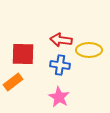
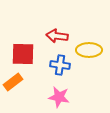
red arrow: moved 4 px left, 4 px up
pink star: rotated 20 degrees counterclockwise
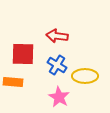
yellow ellipse: moved 4 px left, 26 px down
blue cross: moved 3 px left; rotated 24 degrees clockwise
orange rectangle: rotated 42 degrees clockwise
pink star: rotated 20 degrees clockwise
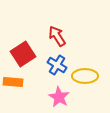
red arrow: rotated 50 degrees clockwise
red square: rotated 35 degrees counterclockwise
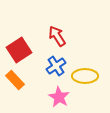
red square: moved 4 px left, 4 px up
blue cross: moved 1 px left, 1 px down; rotated 24 degrees clockwise
orange rectangle: moved 2 px right, 2 px up; rotated 42 degrees clockwise
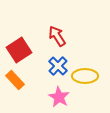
blue cross: moved 2 px right; rotated 12 degrees counterclockwise
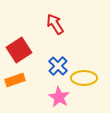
red arrow: moved 2 px left, 12 px up
yellow ellipse: moved 1 px left, 2 px down
orange rectangle: rotated 66 degrees counterclockwise
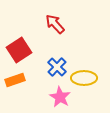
red arrow: rotated 10 degrees counterclockwise
blue cross: moved 1 px left, 1 px down
pink star: moved 1 px right
